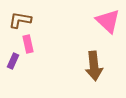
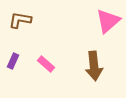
pink triangle: rotated 36 degrees clockwise
pink rectangle: moved 18 px right, 20 px down; rotated 36 degrees counterclockwise
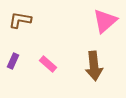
pink triangle: moved 3 px left
pink rectangle: moved 2 px right
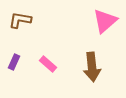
purple rectangle: moved 1 px right, 1 px down
brown arrow: moved 2 px left, 1 px down
